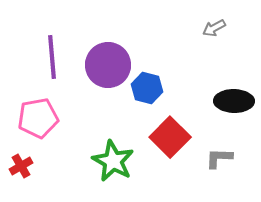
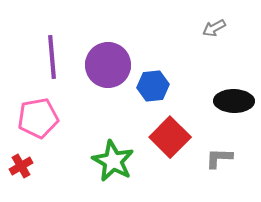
blue hexagon: moved 6 px right, 2 px up; rotated 20 degrees counterclockwise
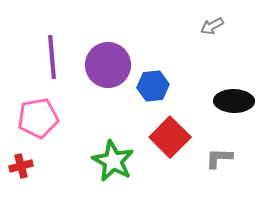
gray arrow: moved 2 px left, 2 px up
red cross: rotated 15 degrees clockwise
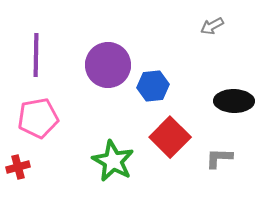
purple line: moved 16 px left, 2 px up; rotated 6 degrees clockwise
red cross: moved 3 px left, 1 px down
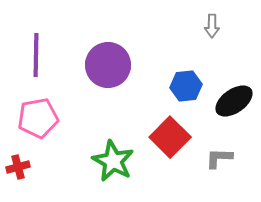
gray arrow: rotated 60 degrees counterclockwise
blue hexagon: moved 33 px right
black ellipse: rotated 36 degrees counterclockwise
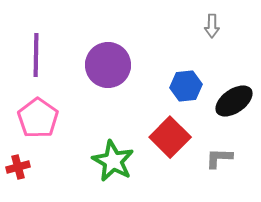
pink pentagon: rotated 27 degrees counterclockwise
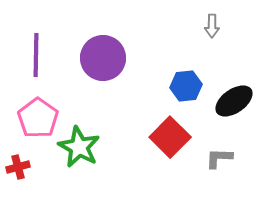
purple circle: moved 5 px left, 7 px up
green star: moved 34 px left, 14 px up
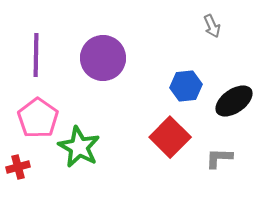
gray arrow: rotated 25 degrees counterclockwise
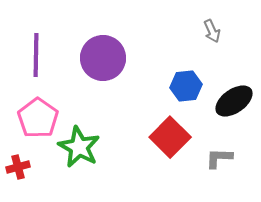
gray arrow: moved 5 px down
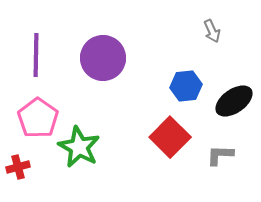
gray L-shape: moved 1 px right, 3 px up
